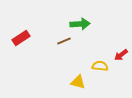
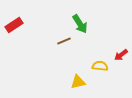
green arrow: rotated 60 degrees clockwise
red rectangle: moved 7 px left, 13 px up
yellow triangle: rotated 28 degrees counterclockwise
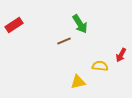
red arrow: rotated 24 degrees counterclockwise
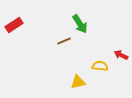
red arrow: rotated 88 degrees clockwise
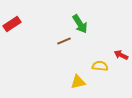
red rectangle: moved 2 px left, 1 px up
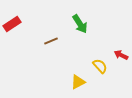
brown line: moved 13 px left
yellow semicircle: rotated 42 degrees clockwise
yellow triangle: rotated 14 degrees counterclockwise
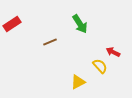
brown line: moved 1 px left, 1 px down
red arrow: moved 8 px left, 3 px up
